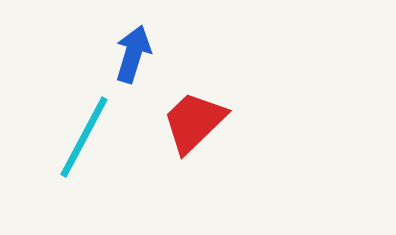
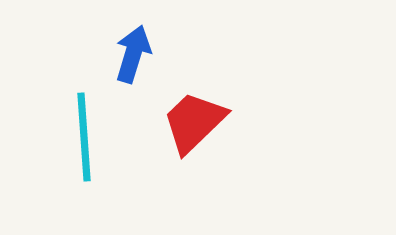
cyan line: rotated 32 degrees counterclockwise
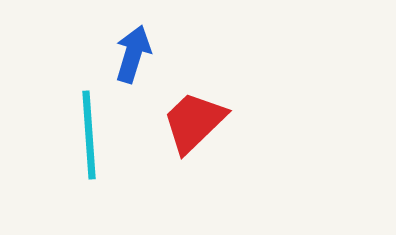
cyan line: moved 5 px right, 2 px up
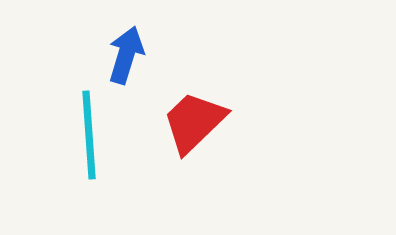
blue arrow: moved 7 px left, 1 px down
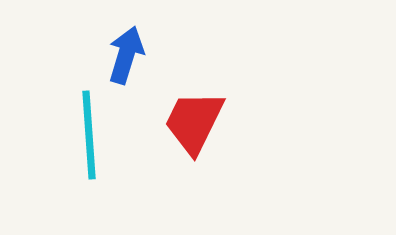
red trapezoid: rotated 20 degrees counterclockwise
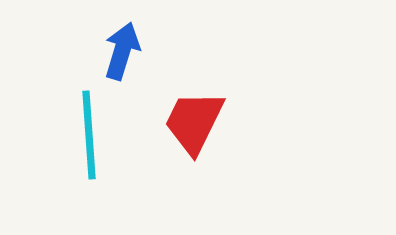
blue arrow: moved 4 px left, 4 px up
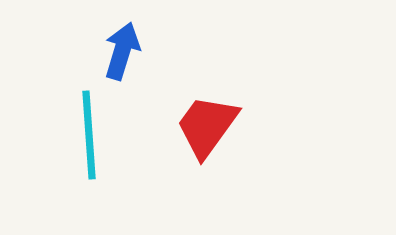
red trapezoid: moved 13 px right, 4 px down; rotated 10 degrees clockwise
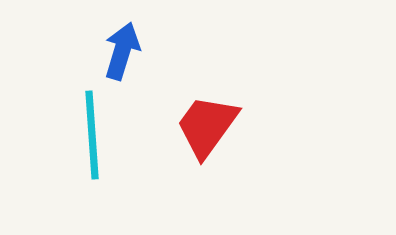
cyan line: moved 3 px right
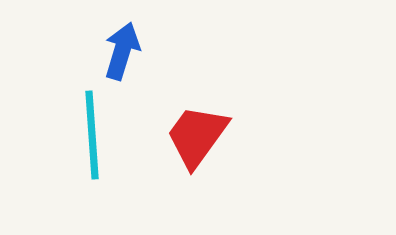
red trapezoid: moved 10 px left, 10 px down
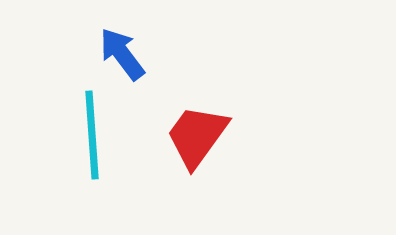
blue arrow: moved 3 px down; rotated 54 degrees counterclockwise
